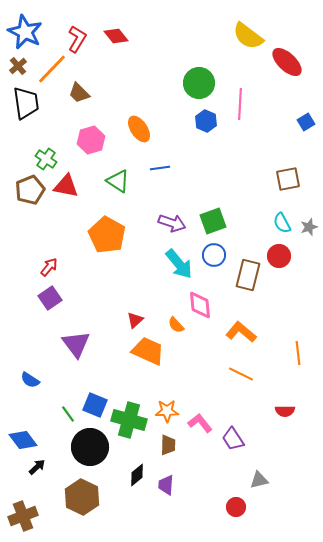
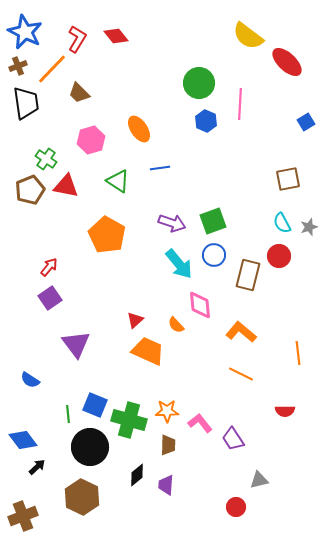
brown cross at (18, 66): rotated 18 degrees clockwise
green line at (68, 414): rotated 30 degrees clockwise
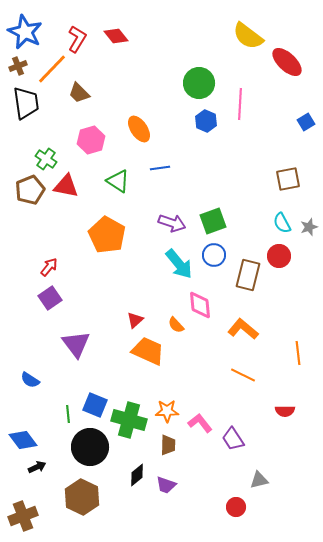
orange L-shape at (241, 332): moved 2 px right, 3 px up
orange line at (241, 374): moved 2 px right, 1 px down
black arrow at (37, 467): rotated 18 degrees clockwise
purple trapezoid at (166, 485): rotated 75 degrees counterclockwise
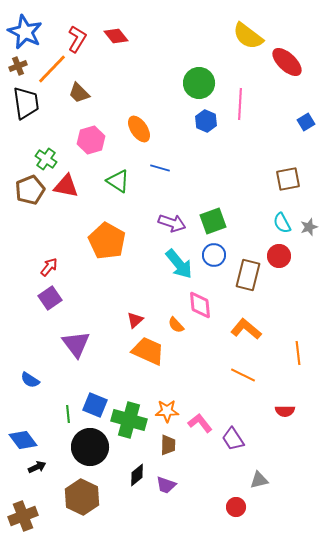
blue line at (160, 168): rotated 24 degrees clockwise
orange pentagon at (107, 235): moved 6 px down
orange L-shape at (243, 329): moved 3 px right
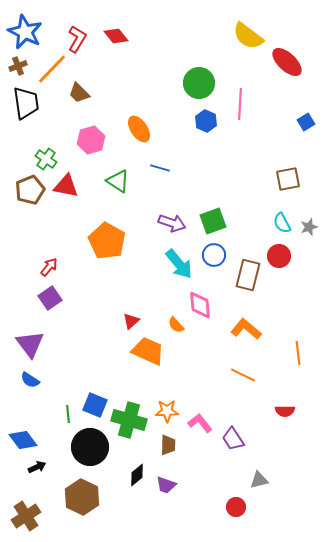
red triangle at (135, 320): moved 4 px left, 1 px down
purple triangle at (76, 344): moved 46 px left
brown cross at (23, 516): moved 3 px right; rotated 12 degrees counterclockwise
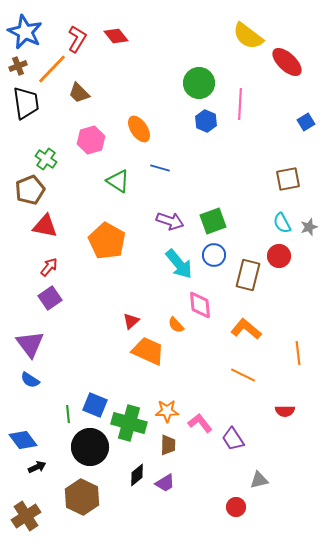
red triangle at (66, 186): moved 21 px left, 40 px down
purple arrow at (172, 223): moved 2 px left, 2 px up
green cross at (129, 420): moved 3 px down
purple trapezoid at (166, 485): moved 1 px left, 2 px up; rotated 50 degrees counterclockwise
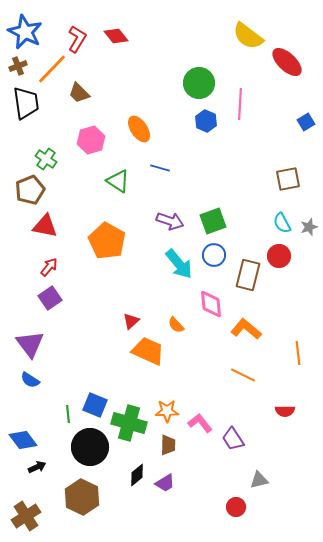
pink diamond at (200, 305): moved 11 px right, 1 px up
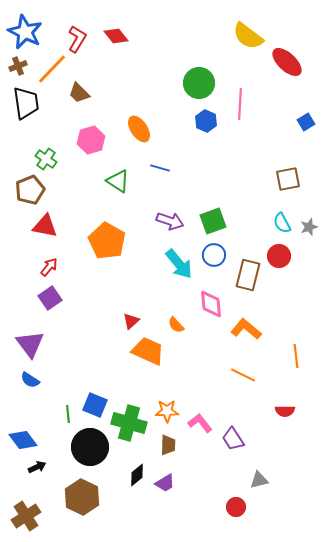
orange line at (298, 353): moved 2 px left, 3 px down
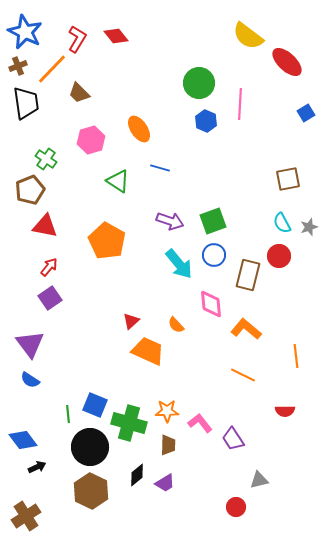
blue square at (306, 122): moved 9 px up
brown hexagon at (82, 497): moved 9 px right, 6 px up
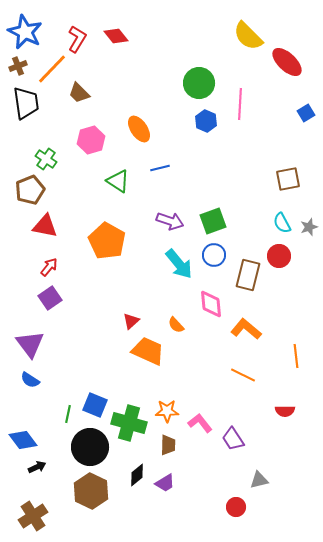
yellow semicircle at (248, 36): rotated 8 degrees clockwise
blue line at (160, 168): rotated 30 degrees counterclockwise
green line at (68, 414): rotated 18 degrees clockwise
brown cross at (26, 516): moved 7 px right
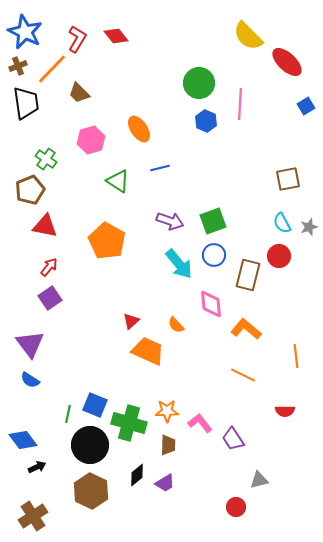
blue square at (306, 113): moved 7 px up
black circle at (90, 447): moved 2 px up
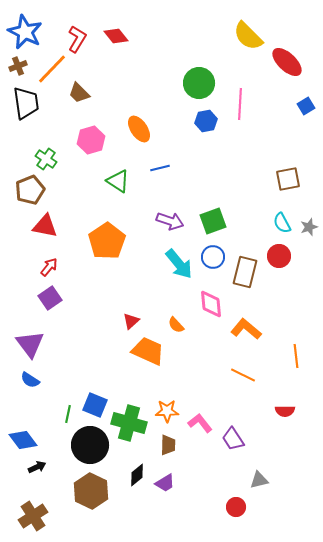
blue hexagon at (206, 121): rotated 25 degrees clockwise
orange pentagon at (107, 241): rotated 9 degrees clockwise
blue circle at (214, 255): moved 1 px left, 2 px down
brown rectangle at (248, 275): moved 3 px left, 3 px up
